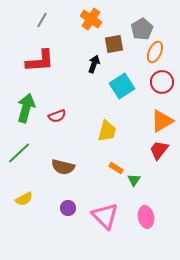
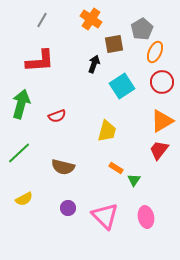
green arrow: moved 5 px left, 4 px up
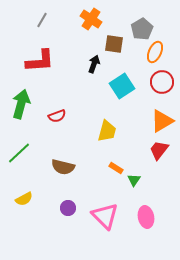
brown square: rotated 18 degrees clockwise
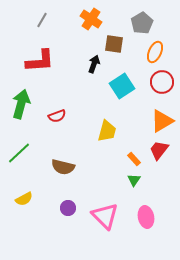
gray pentagon: moved 6 px up
orange rectangle: moved 18 px right, 9 px up; rotated 16 degrees clockwise
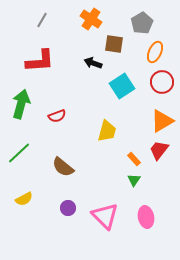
black arrow: moved 1 px left, 1 px up; rotated 90 degrees counterclockwise
brown semicircle: rotated 25 degrees clockwise
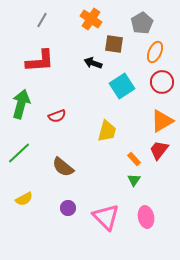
pink triangle: moved 1 px right, 1 px down
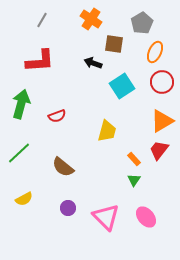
pink ellipse: rotated 30 degrees counterclockwise
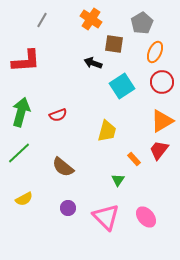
red L-shape: moved 14 px left
green arrow: moved 8 px down
red semicircle: moved 1 px right, 1 px up
green triangle: moved 16 px left
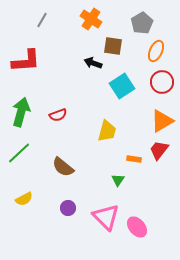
brown square: moved 1 px left, 2 px down
orange ellipse: moved 1 px right, 1 px up
orange rectangle: rotated 40 degrees counterclockwise
pink ellipse: moved 9 px left, 10 px down
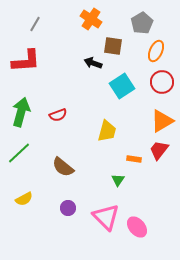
gray line: moved 7 px left, 4 px down
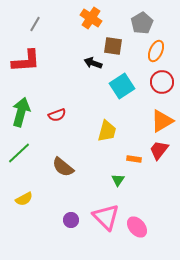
orange cross: moved 1 px up
red semicircle: moved 1 px left
purple circle: moved 3 px right, 12 px down
